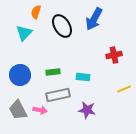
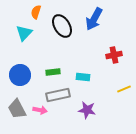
gray trapezoid: moved 1 px left, 1 px up
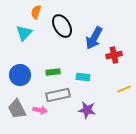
blue arrow: moved 19 px down
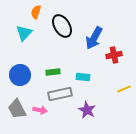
gray rectangle: moved 2 px right, 1 px up
purple star: rotated 18 degrees clockwise
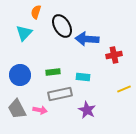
blue arrow: moved 7 px left, 1 px down; rotated 65 degrees clockwise
